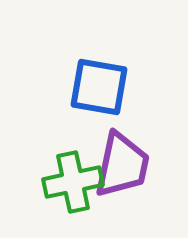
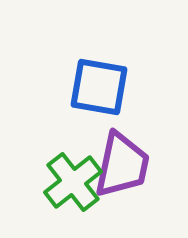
green cross: rotated 26 degrees counterclockwise
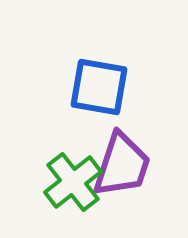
purple trapezoid: rotated 6 degrees clockwise
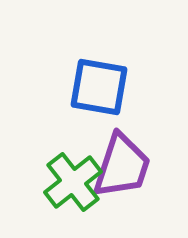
purple trapezoid: moved 1 px down
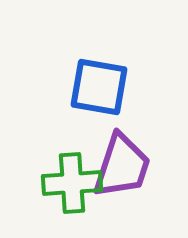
green cross: moved 1 px left, 1 px down; rotated 34 degrees clockwise
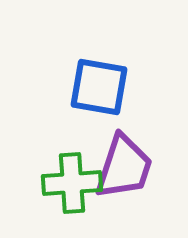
purple trapezoid: moved 2 px right, 1 px down
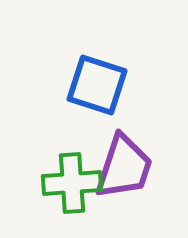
blue square: moved 2 px left, 2 px up; rotated 8 degrees clockwise
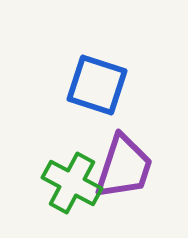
green cross: rotated 32 degrees clockwise
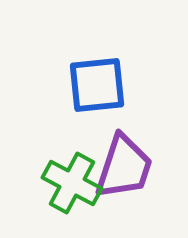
blue square: rotated 24 degrees counterclockwise
